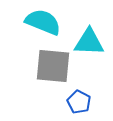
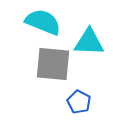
gray square: moved 2 px up
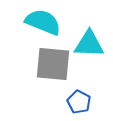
cyan triangle: moved 2 px down
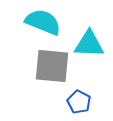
gray square: moved 1 px left, 2 px down
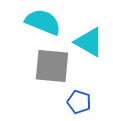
cyan triangle: moved 2 px up; rotated 28 degrees clockwise
blue pentagon: rotated 10 degrees counterclockwise
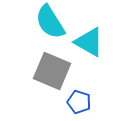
cyan semicircle: moved 7 px right; rotated 144 degrees counterclockwise
gray square: moved 5 px down; rotated 18 degrees clockwise
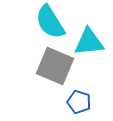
cyan triangle: rotated 36 degrees counterclockwise
gray square: moved 3 px right, 5 px up
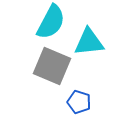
cyan semicircle: moved 1 px right; rotated 120 degrees counterclockwise
gray square: moved 3 px left
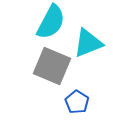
cyan triangle: moved 1 px left, 1 px down; rotated 16 degrees counterclockwise
blue pentagon: moved 2 px left; rotated 15 degrees clockwise
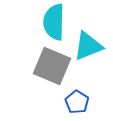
cyan semicircle: moved 3 px right; rotated 153 degrees clockwise
cyan triangle: moved 3 px down
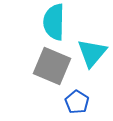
cyan triangle: moved 4 px right, 7 px down; rotated 28 degrees counterclockwise
